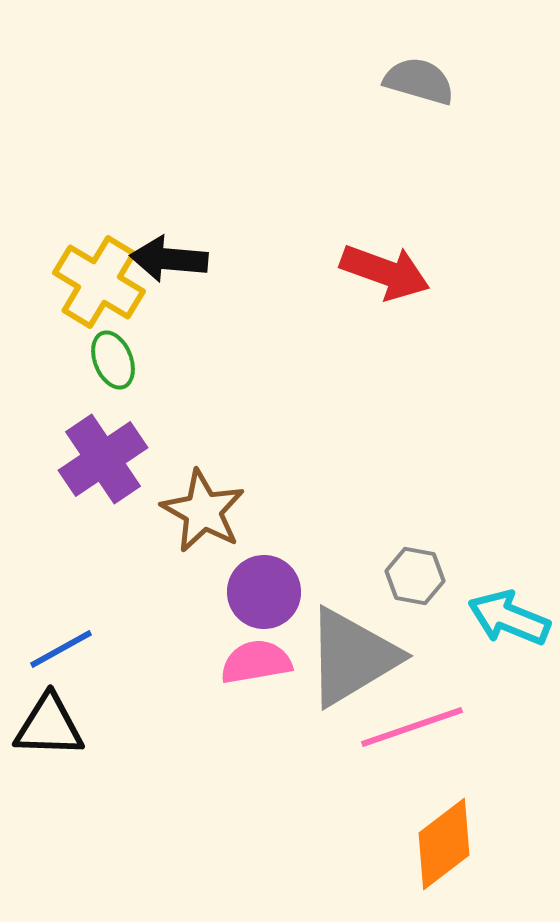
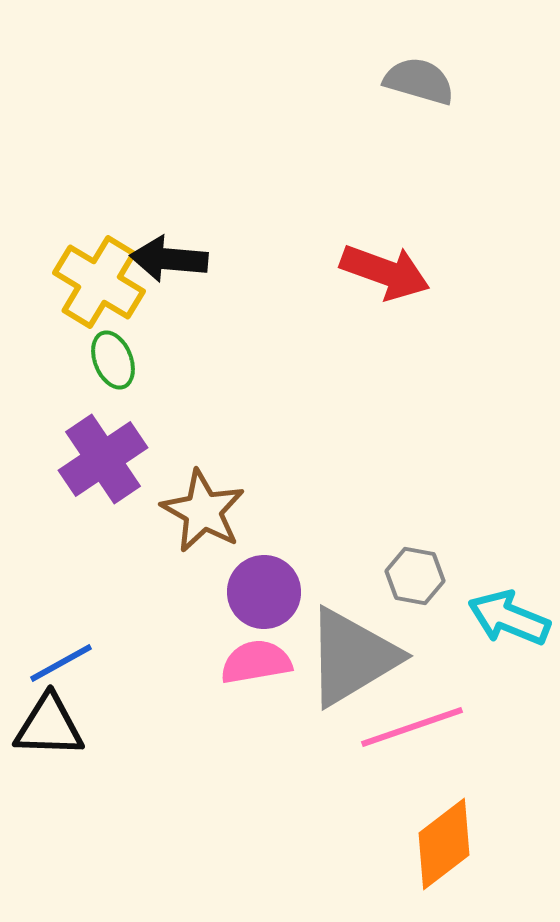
blue line: moved 14 px down
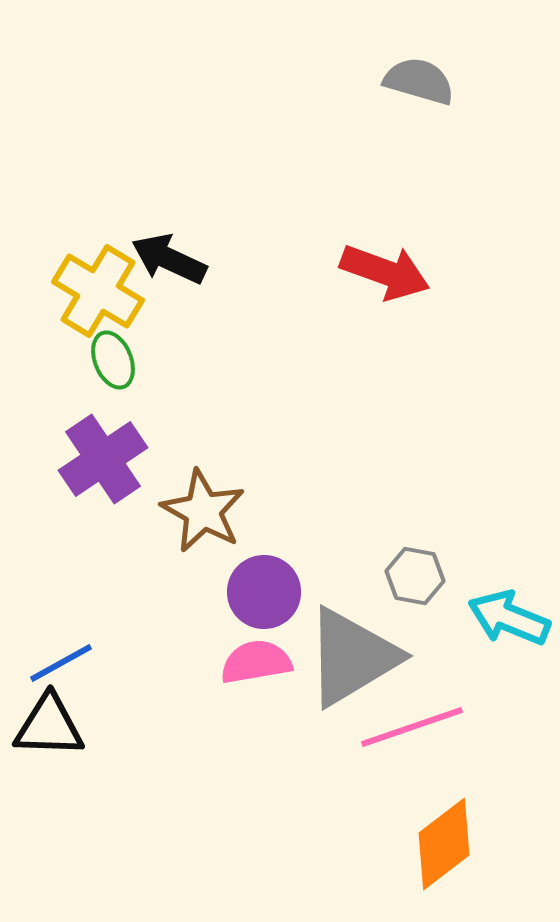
black arrow: rotated 20 degrees clockwise
yellow cross: moved 1 px left, 9 px down
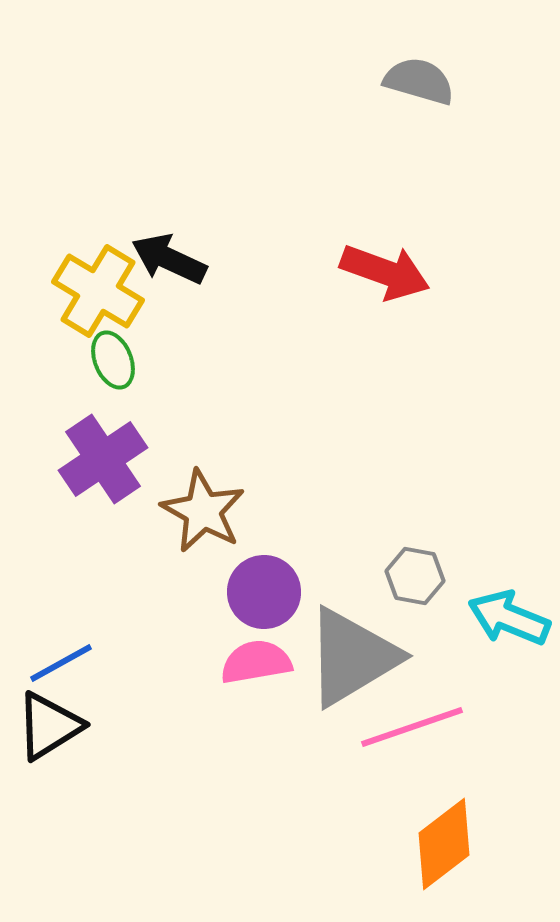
black triangle: rotated 34 degrees counterclockwise
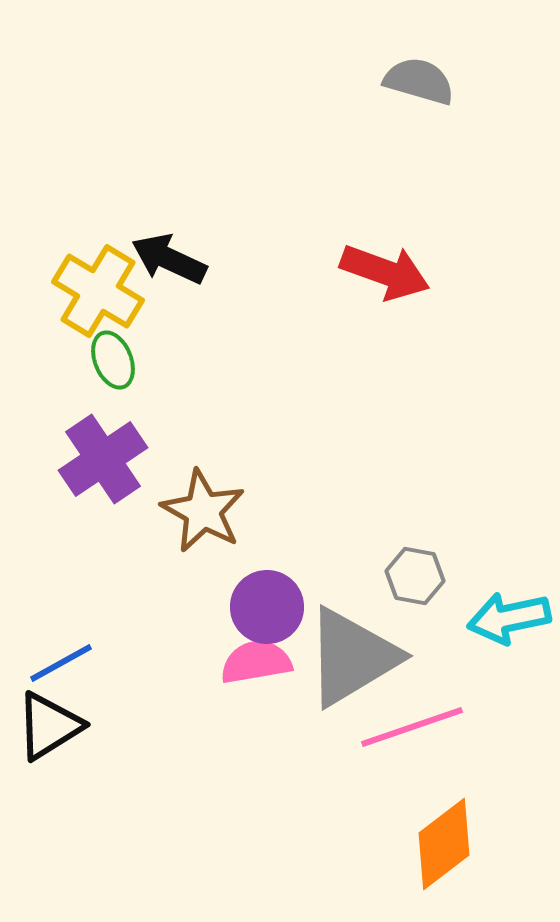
purple circle: moved 3 px right, 15 px down
cyan arrow: rotated 34 degrees counterclockwise
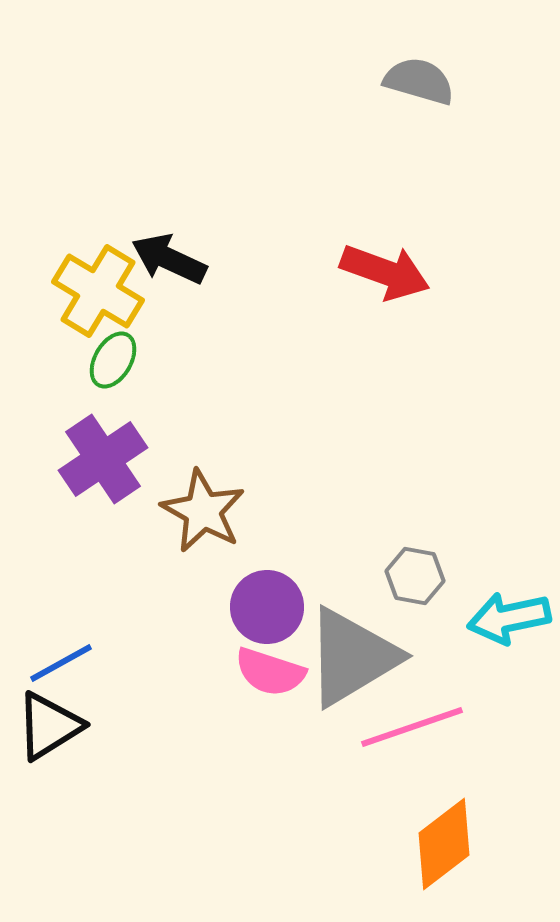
green ellipse: rotated 52 degrees clockwise
pink semicircle: moved 14 px right, 10 px down; rotated 152 degrees counterclockwise
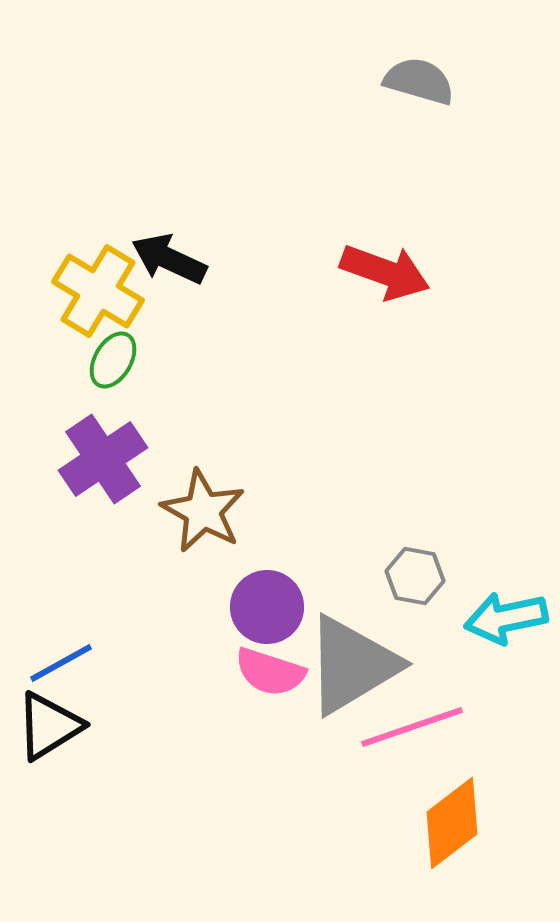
cyan arrow: moved 3 px left
gray triangle: moved 8 px down
orange diamond: moved 8 px right, 21 px up
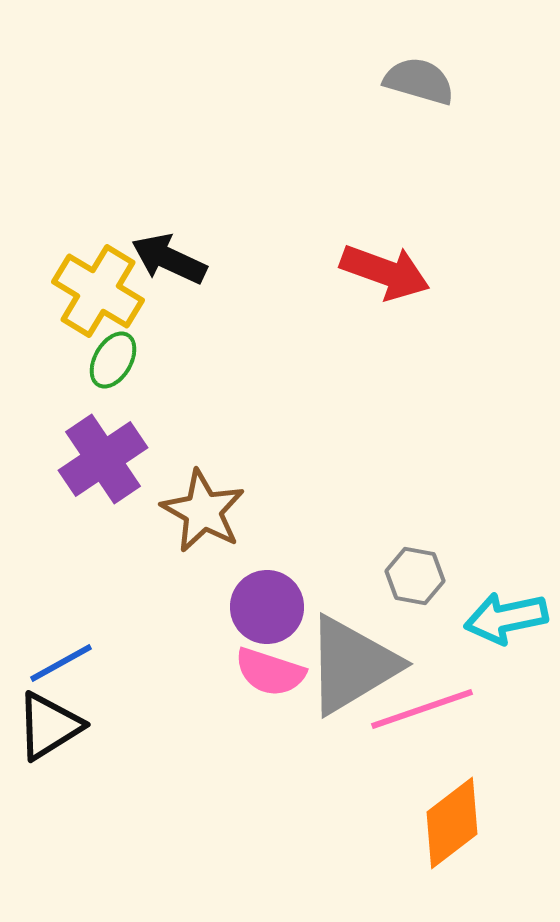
pink line: moved 10 px right, 18 px up
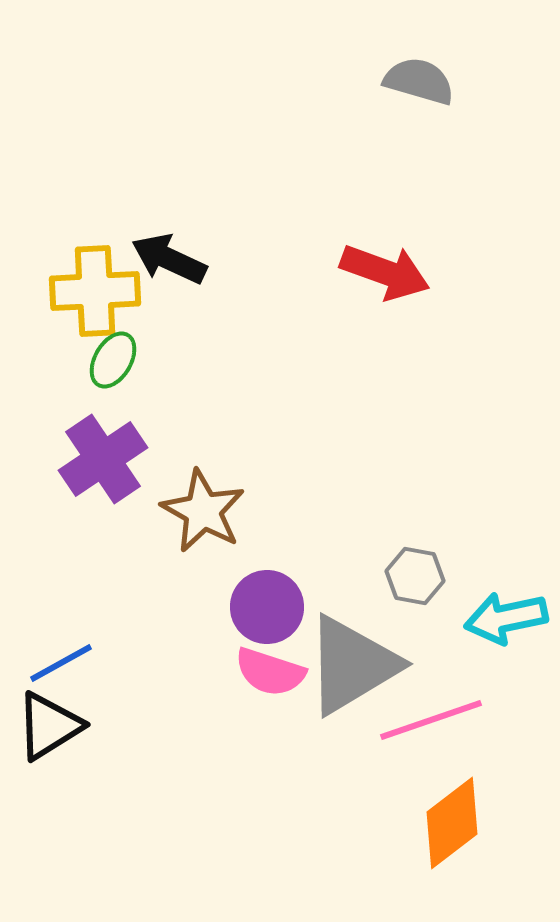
yellow cross: moved 3 px left; rotated 34 degrees counterclockwise
pink line: moved 9 px right, 11 px down
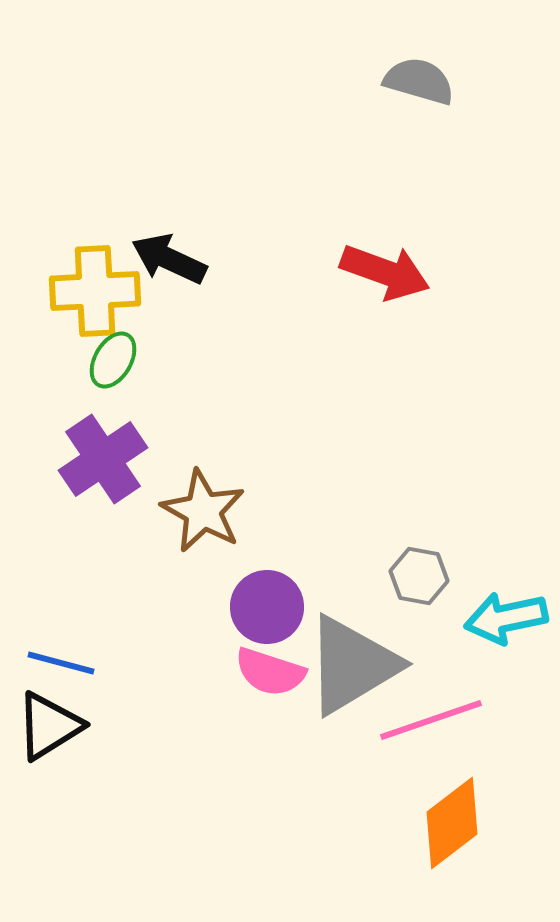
gray hexagon: moved 4 px right
blue line: rotated 44 degrees clockwise
